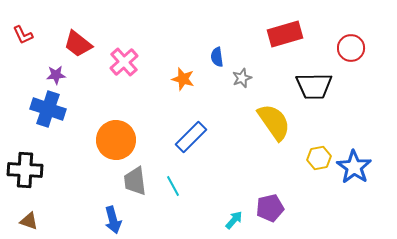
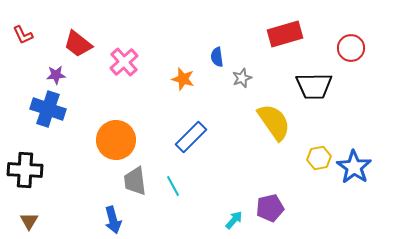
brown triangle: rotated 42 degrees clockwise
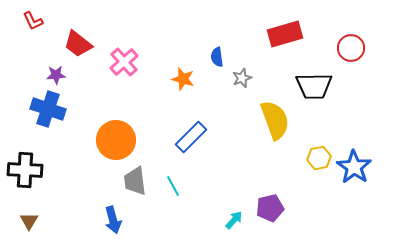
red L-shape: moved 10 px right, 14 px up
yellow semicircle: moved 1 px right, 2 px up; rotated 15 degrees clockwise
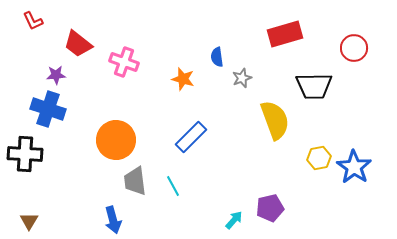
red circle: moved 3 px right
pink cross: rotated 28 degrees counterclockwise
black cross: moved 16 px up
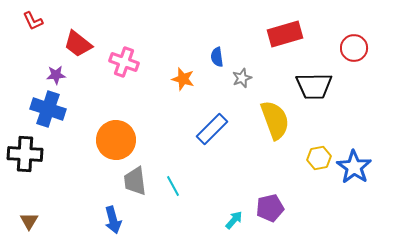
blue rectangle: moved 21 px right, 8 px up
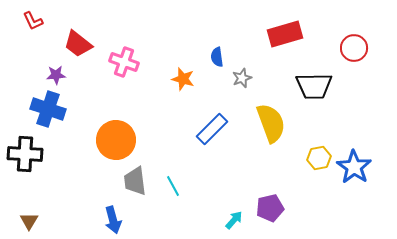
yellow semicircle: moved 4 px left, 3 px down
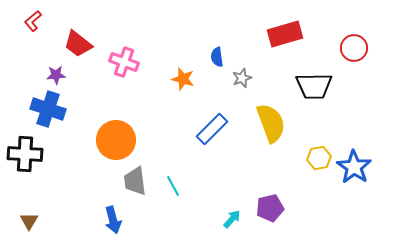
red L-shape: rotated 75 degrees clockwise
cyan arrow: moved 2 px left, 1 px up
